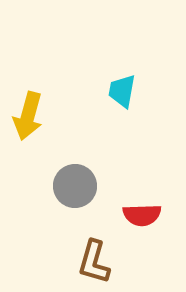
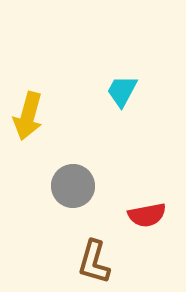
cyan trapezoid: rotated 18 degrees clockwise
gray circle: moved 2 px left
red semicircle: moved 5 px right; rotated 9 degrees counterclockwise
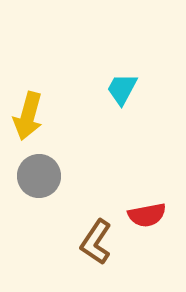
cyan trapezoid: moved 2 px up
gray circle: moved 34 px left, 10 px up
brown L-shape: moved 2 px right, 20 px up; rotated 18 degrees clockwise
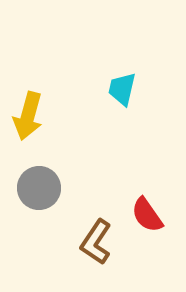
cyan trapezoid: rotated 15 degrees counterclockwise
gray circle: moved 12 px down
red semicircle: rotated 66 degrees clockwise
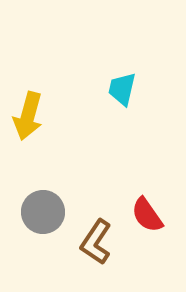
gray circle: moved 4 px right, 24 px down
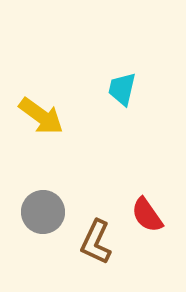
yellow arrow: moved 13 px right; rotated 69 degrees counterclockwise
brown L-shape: rotated 9 degrees counterclockwise
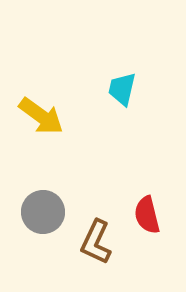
red semicircle: rotated 21 degrees clockwise
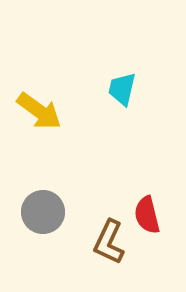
yellow arrow: moved 2 px left, 5 px up
brown L-shape: moved 13 px right
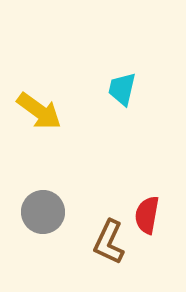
red semicircle: rotated 24 degrees clockwise
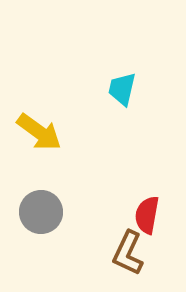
yellow arrow: moved 21 px down
gray circle: moved 2 px left
brown L-shape: moved 19 px right, 11 px down
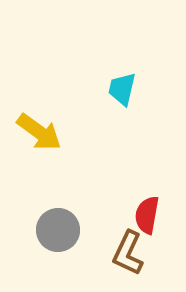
gray circle: moved 17 px right, 18 px down
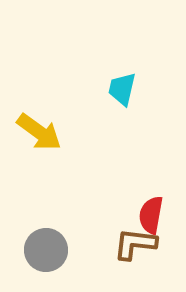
red semicircle: moved 4 px right
gray circle: moved 12 px left, 20 px down
brown L-shape: moved 7 px right, 9 px up; rotated 72 degrees clockwise
